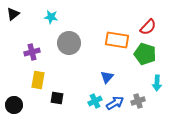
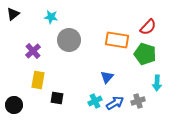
gray circle: moved 3 px up
purple cross: moved 1 px right, 1 px up; rotated 28 degrees counterclockwise
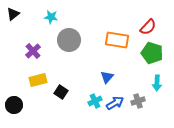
green pentagon: moved 7 px right, 1 px up
yellow rectangle: rotated 66 degrees clockwise
black square: moved 4 px right, 6 px up; rotated 24 degrees clockwise
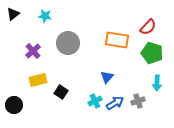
cyan star: moved 6 px left, 1 px up
gray circle: moved 1 px left, 3 px down
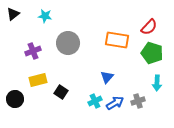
red semicircle: moved 1 px right
purple cross: rotated 21 degrees clockwise
black circle: moved 1 px right, 6 px up
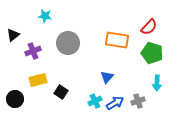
black triangle: moved 21 px down
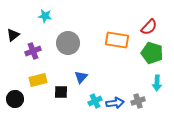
blue triangle: moved 26 px left
black square: rotated 32 degrees counterclockwise
blue arrow: rotated 24 degrees clockwise
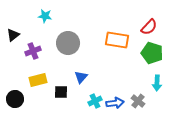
gray cross: rotated 32 degrees counterclockwise
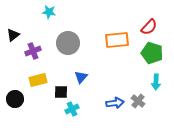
cyan star: moved 4 px right, 4 px up
orange rectangle: rotated 15 degrees counterclockwise
cyan arrow: moved 1 px left, 1 px up
cyan cross: moved 23 px left, 8 px down
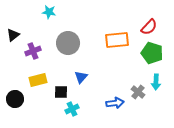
gray cross: moved 9 px up
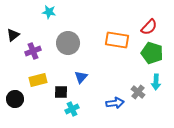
orange rectangle: rotated 15 degrees clockwise
